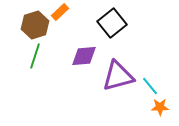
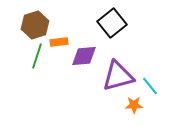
orange rectangle: moved 1 px left, 30 px down; rotated 36 degrees clockwise
green line: moved 2 px right
orange star: moved 26 px left, 2 px up
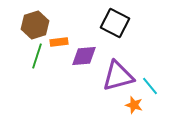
black square: moved 3 px right; rotated 24 degrees counterclockwise
orange star: rotated 18 degrees clockwise
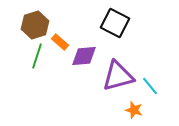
orange rectangle: moved 1 px right; rotated 48 degrees clockwise
orange star: moved 5 px down
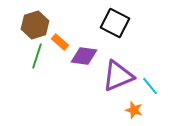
purple diamond: rotated 12 degrees clockwise
purple triangle: rotated 8 degrees counterclockwise
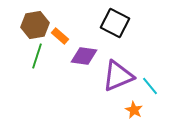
brown hexagon: rotated 8 degrees clockwise
orange rectangle: moved 6 px up
orange star: rotated 12 degrees clockwise
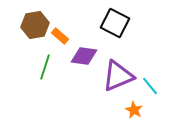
green line: moved 8 px right, 11 px down
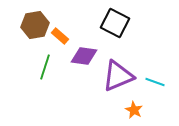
cyan line: moved 5 px right, 4 px up; rotated 30 degrees counterclockwise
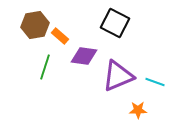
orange star: moved 4 px right; rotated 30 degrees counterclockwise
